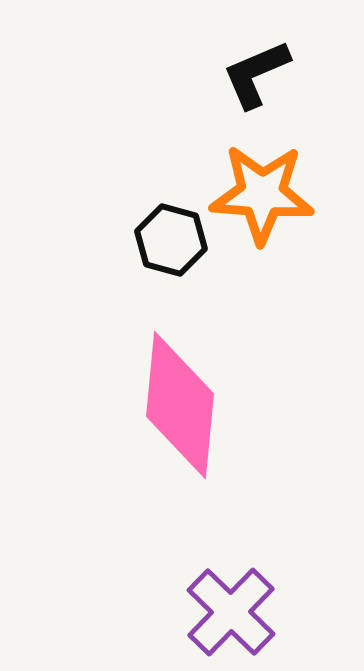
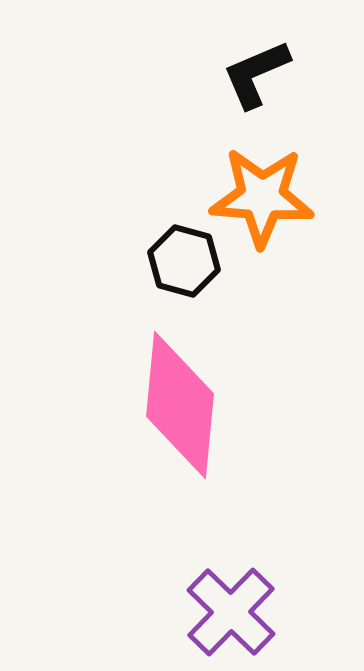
orange star: moved 3 px down
black hexagon: moved 13 px right, 21 px down
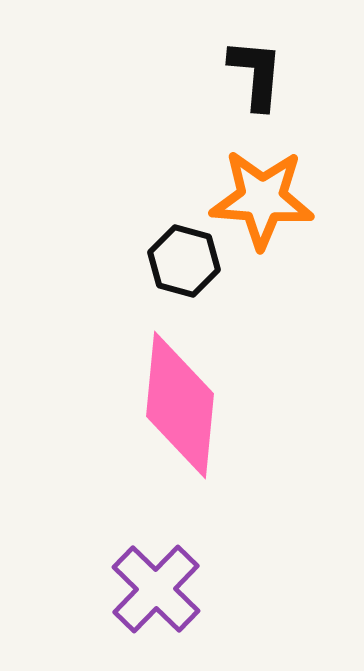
black L-shape: rotated 118 degrees clockwise
orange star: moved 2 px down
purple cross: moved 75 px left, 23 px up
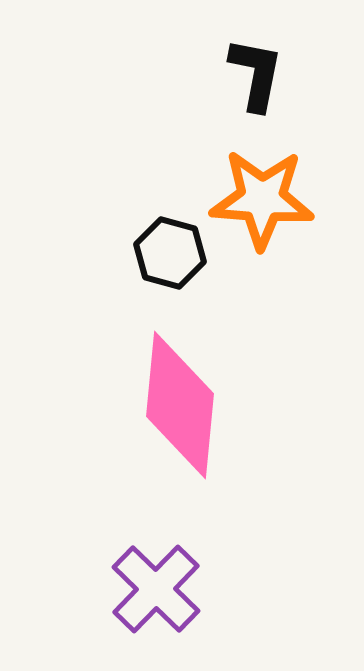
black L-shape: rotated 6 degrees clockwise
black hexagon: moved 14 px left, 8 px up
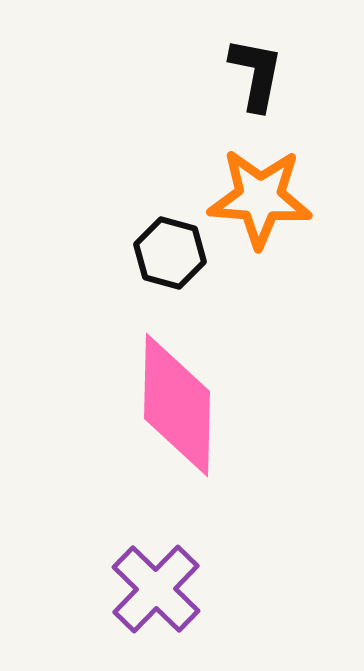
orange star: moved 2 px left, 1 px up
pink diamond: moved 3 px left; rotated 4 degrees counterclockwise
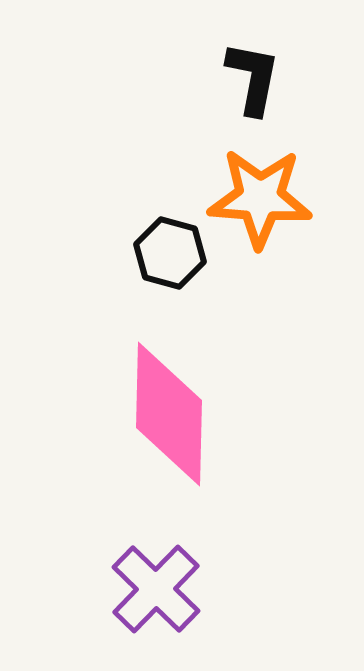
black L-shape: moved 3 px left, 4 px down
pink diamond: moved 8 px left, 9 px down
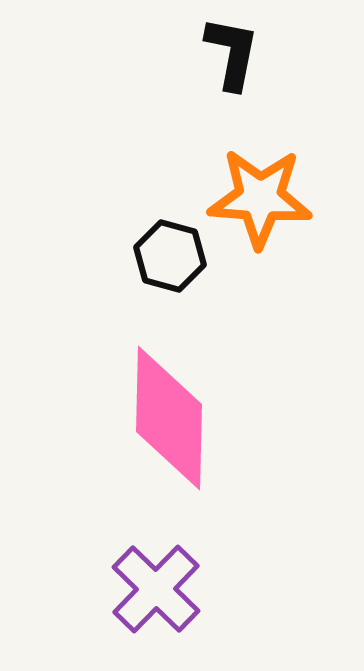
black L-shape: moved 21 px left, 25 px up
black hexagon: moved 3 px down
pink diamond: moved 4 px down
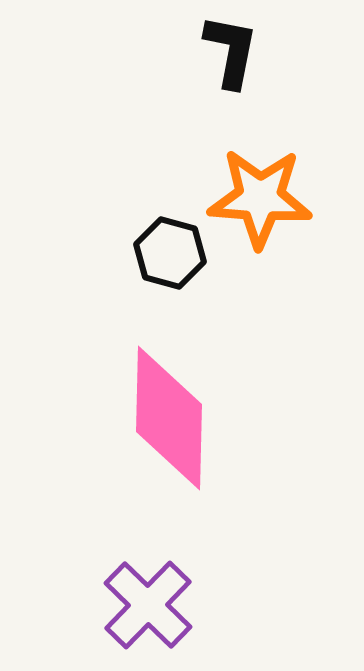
black L-shape: moved 1 px left, 2 px up
black hexagon: moved 3 px up
purple cross: moved 8 px left, 16 px down
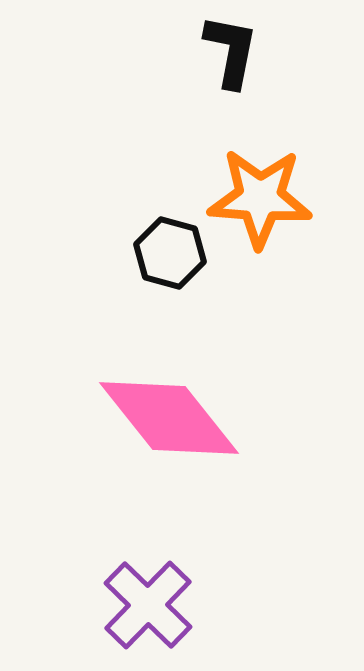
pink diamond: rotated 40 degrees counterclockwise
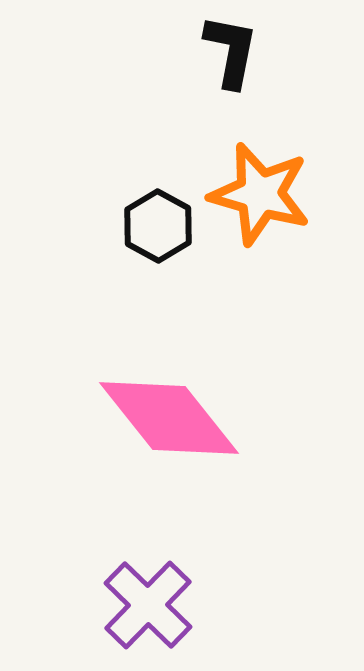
orange star: moved 4 px up; rotated 12 degrees clockwise
black hexagon: moved 12 px left, 27 px up; rotated 14 degrees clockwise
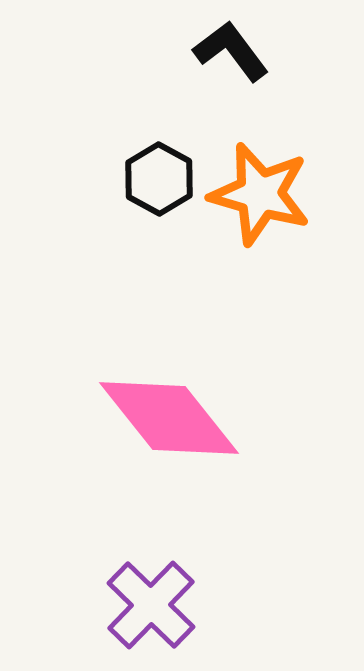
black L-shape: rotated 48 degrees counterclockwise
black hexagon: moved 1 px right, 47 px up
purple cross: moved 3 px right
